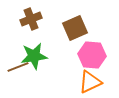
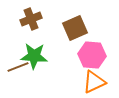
green star: rotated 12 degrees clockwise
orange triangle: moved 4 px right
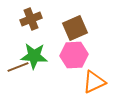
pink hexagon: moved 18 px left; rotated 8 degrees counterclockwise
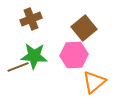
brown square: moved 9 px right; rotated 15 degrees counterclockwise
orange triangle: rotated 15 degrees counterclockwise
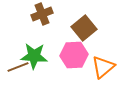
brown cross: moved 11 px right, 5 px up
orange triangle: moved 9 px right, 15 px up
